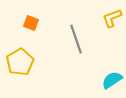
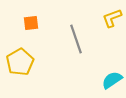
orange square: rotated 28 degrees counterclockwise
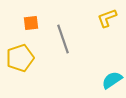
yellow L-shape: moved 5 px left
gray line: moved 13 px left
yellow pentagon: moved 4 px up; rotated 12 degrees clockwise
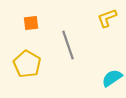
gray line: moved 5 px right, 6 px down
yellow pentagon: moved 7 px right, 6 px down; rotated 24 degrees counterclockwise
cyan semicircle: moved 2 px up
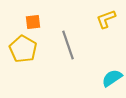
yellow L-shape: moved 1 px left, 1 px down
orange square: moved 2 px right, 1 px up
yellow pentagon: moved 4 px left, 15 px up
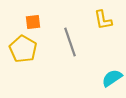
yellow L-shape: moved 3 px left, 1 px down; rotated 80 degrees counterclockwise
gray line: moved 2 px right, 3 px up
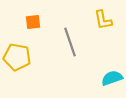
yellow pentagon: moved 6 px left, 8 px down; rotated 20 degrees counterclockwise
cyan semicircle: rotated 15 degrees clockwise
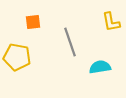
yellow L-shape: moved 8 px right, 2 px down
cyan semicircle: moved 12 px left, 11 px up; rotated 10 degrees clockwise
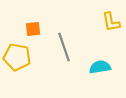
orange square: moved 7 px down
gray line: moved 6 px left, 5 px down
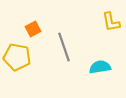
orange square: rotated 21 degrees counterclockwise
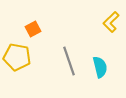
yellow L-shape: rotated 55 degrees clockwise
gray line: moved 5 px right, 14 px down
cyan semicircle: rotated 85 degrees clockwise
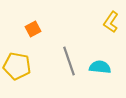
yellow L-shape: rotated 10 degrees counterclockwise
yellow pentagon: moved 9 px down
cyan semicircle: rotated 70 degrees counterclockwise
